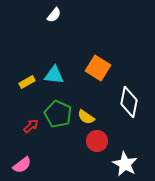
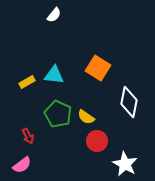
red arrow: moved 3 px left, 10 px down; rotated 105 degrees clockwise
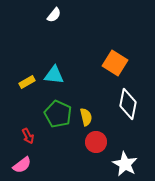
orange square: moved 17 px right, 5 px up
white diamond: moved 1 px left, 2 px down
yellow semicircle: rotated 138 degrees counterclockwise
red circle: moved 1 px left, 1 px down
